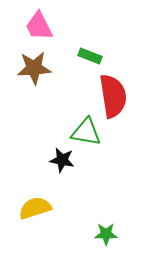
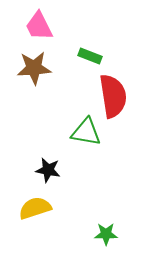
black star: moved 14 px left, 10 px down
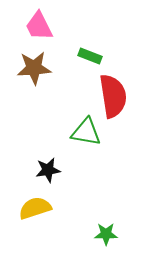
black star: rotated 20 degrees counterclockwise
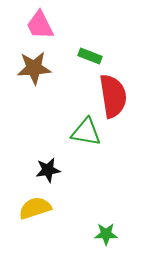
pink trapezoid: moved 1 px right, 1 px up
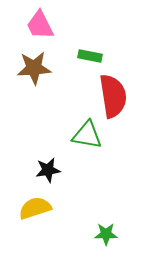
green rectangle: rotated 10 degrees counterclockwise
green triangle: moved 1 px right, 3 px down
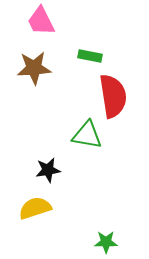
pink trapezoid: moved 1 px right, 4 px up
green star: moved 8 px down
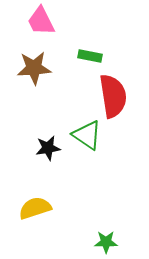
green triangle: rotated 24 degrees clockwise
black star: moved 22 px up
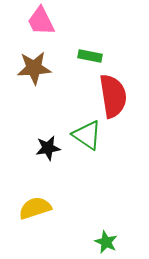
green star: rotated 25 degrees clockwise
